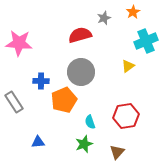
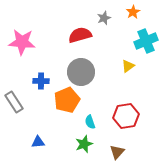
pink star: moved 3 px right, 1 px up
orange pentagon: moved 3 px right
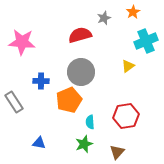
orange pentagon: moved 2 px right
cyan semicircle: rotated 16 degrees clockwise
blue triangle: moved 1 px right, 1 px down; rotated 16 degrees clockwise
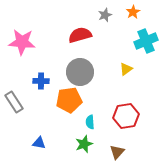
gray star: moved 1 px right, 3 px up
yellow triangle: moved 2 px left, 3 px down
gray circle: moved 1 px left
orange pentagon: rotated 15 degrees clockwise
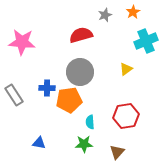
red semicircle: moved 1 px right
blue cross: moved 6 px right, 7 px down
gray rectangle: moved 7 px up
green star: rotated 18 degrees clockwise
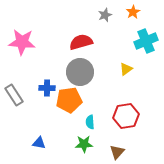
red semicircle: moved 7 px down
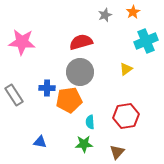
blue triangle: moved 1 px right, 1 px up
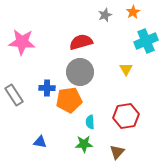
yellow triangle: rotated 24 degrees counterclockwise
